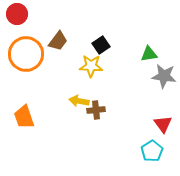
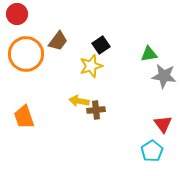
yellow star: rotated 20 degrees counterclockwise
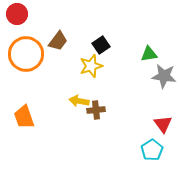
cyan pentagon: moved 1 px up
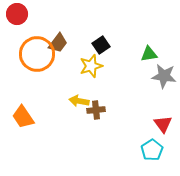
brown trapezoid: moved 2 px down
orange circle: moved 11 px right
orange trapezoid: moved 1 px left; rotated 15 degrees counterclockwise
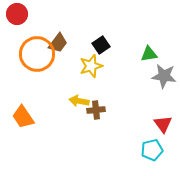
cyan pentagon: rotated 20 degrees clockwise
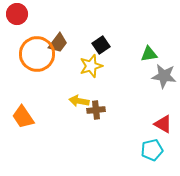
red triangle: rotated 24 degrees counterclockwise
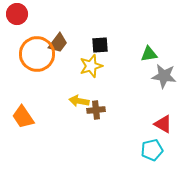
black square: moved 1 px left; rotated 30 degrees clockwise
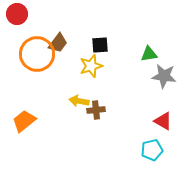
orange trapezoid: moved 1 px right, 4 px down; rotated 85 degrees clockwise
red triangle: moved 3 px up
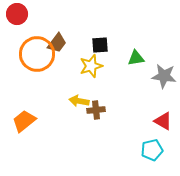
brown trapezoid: moved 1 px left
green triangle: moved 13 px left, 4 px down
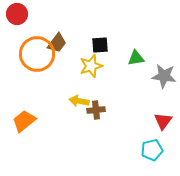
red triangle: rotated 36 degrees clockwise
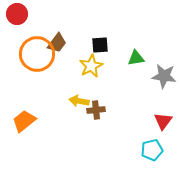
yellow star: rotated 10 degrees counterclockwise
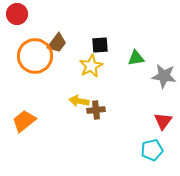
orange circle: moved 2 px left, 2 px down
